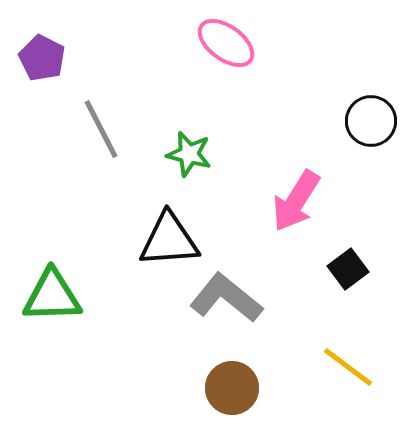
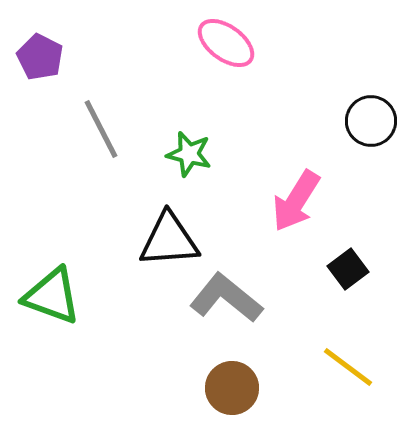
purple pentagon: moved 2 px left, 1 px up
green triangle: rotated 22 degrees clockwise
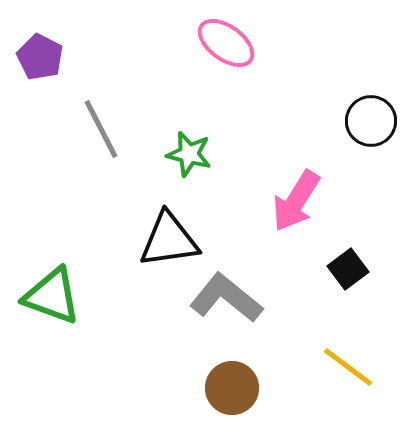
black triangle: rotated 4 degrees counterclockwise
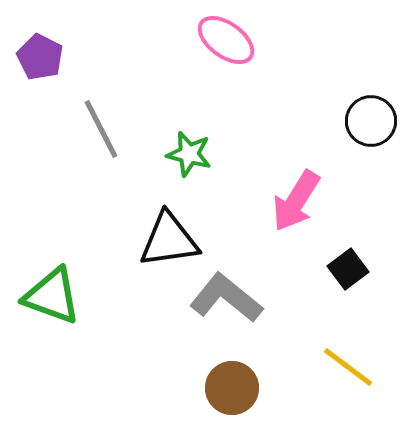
pink ellipse: moved 3 px up
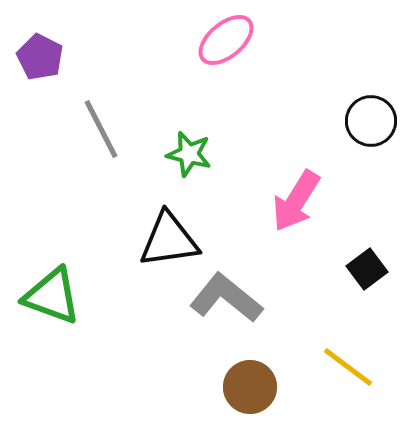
pink ellipse: rotated 76 degrees counterclockwise
black square: moved 19 px right
brown circle: moved 18 px right, 1 px up
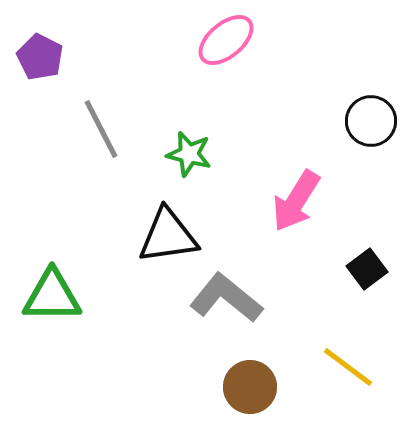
black triangle: moved 1 px left, 4 px up
green triangle: rotated 20 degrees counterclockwise
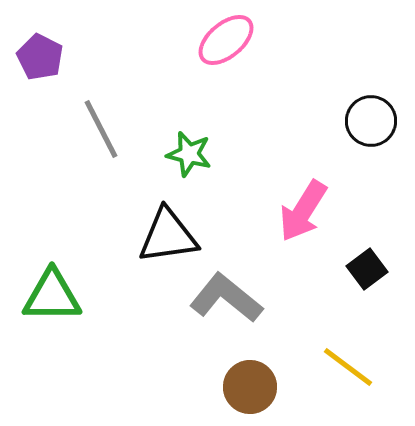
pink arrow: moved 7 px right, 10 px down
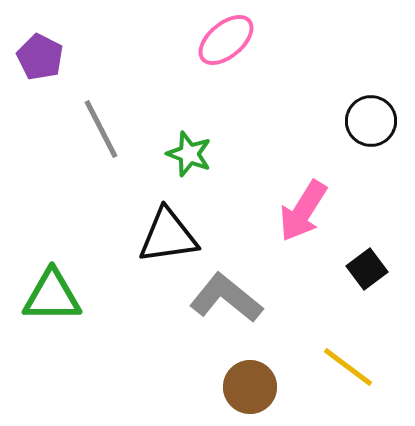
green star: rotated 6 degrees clockwise
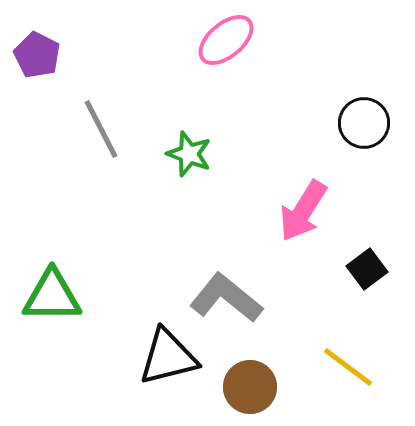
purple pentagon: moved 3 px left, 2 px up
black circle: moved 7 px left, 2 px down
black triangle: moved 121 px down; rotated 6 degrees counterclockwise
